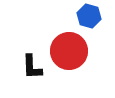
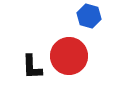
red circle: moved 5 px down
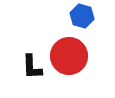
blue hexagon: moved 7 px left
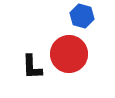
red circle: moved 2 px up
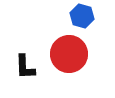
black L-shape: moved 7 px left
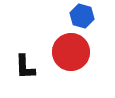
red circle: moved 2 px right, 2 px up
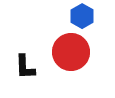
blue hexagon: rotated 15 degrees clockwise
